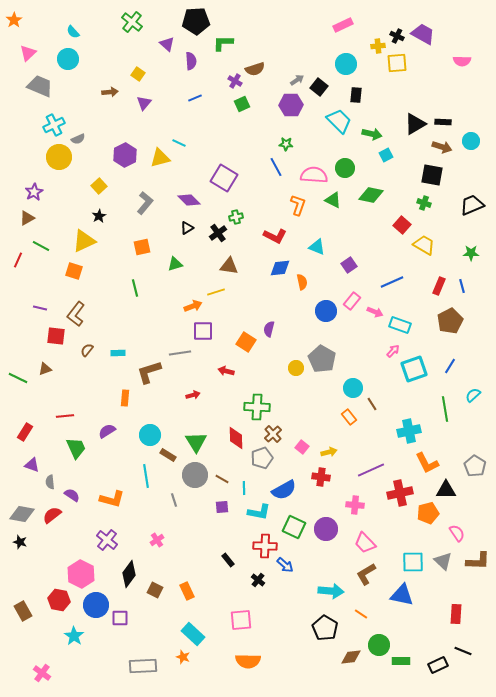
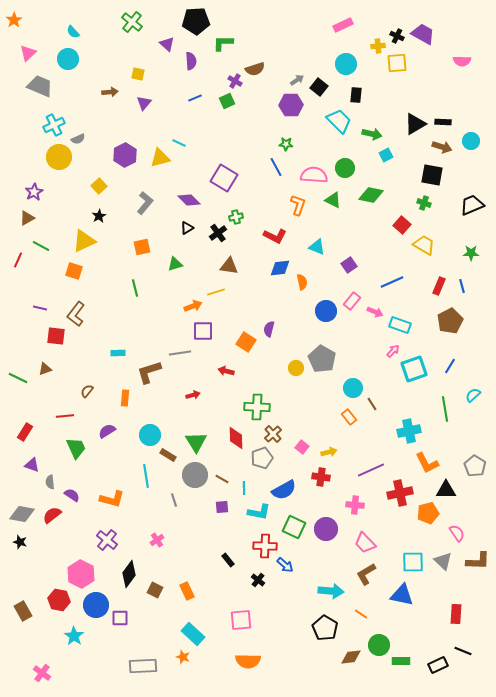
yellow square at (138, 74): rotated 24 degrees counterclockwise
green square at (242, 104): moved 15 px left, 3 px up
brown semicircle at (87, 350): moved 41 px down
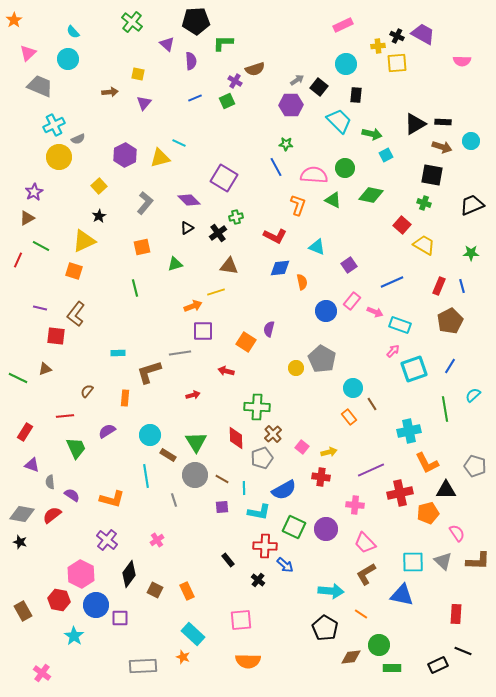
gray pentagon at (475, 466): rotated 15 degrees counterclockwise
green rectangle at (401, 661): moved 9 px left, 7 px down
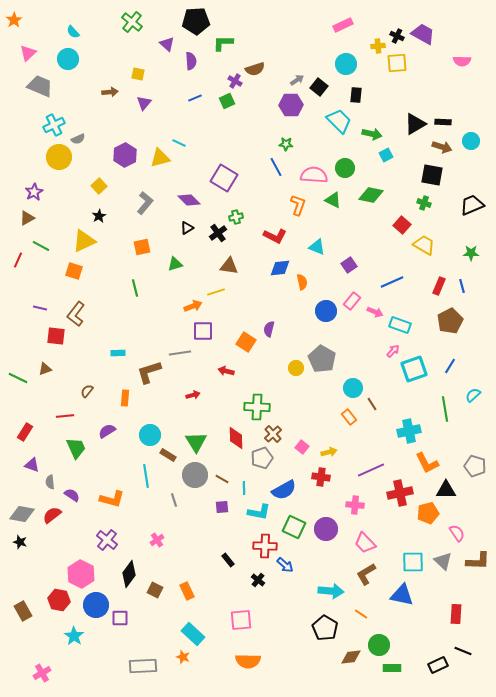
pink cross at (42, 673): rotated 24 degrees clockwise
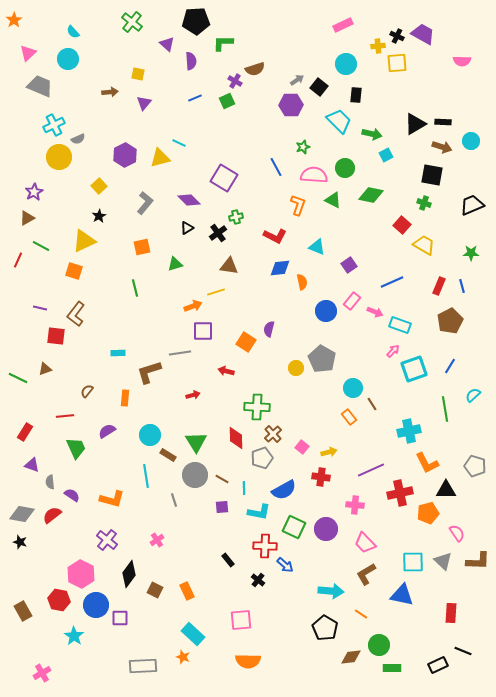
green star at (286, 144): moved 17 px right, 3 px down; rotated 24 degrees counterclockwise
red rectangle at (456, 614): moved 5 px left, 1 px up
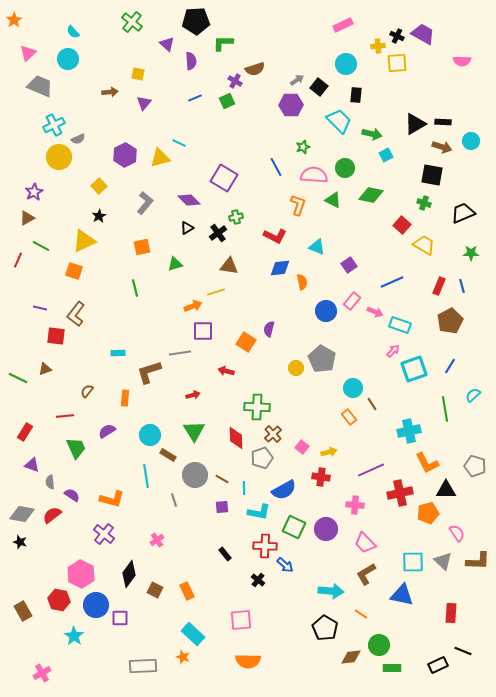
black trapezoid at (472, 205): moved 9 px left, 8 px down
green triangle at (196, 442): moved 2 px left, 11 px up
purple cross at (107, 540): moved 3 px left, 6 px up
black rectangle at (228, 560): moved 3 px left, 6 px up
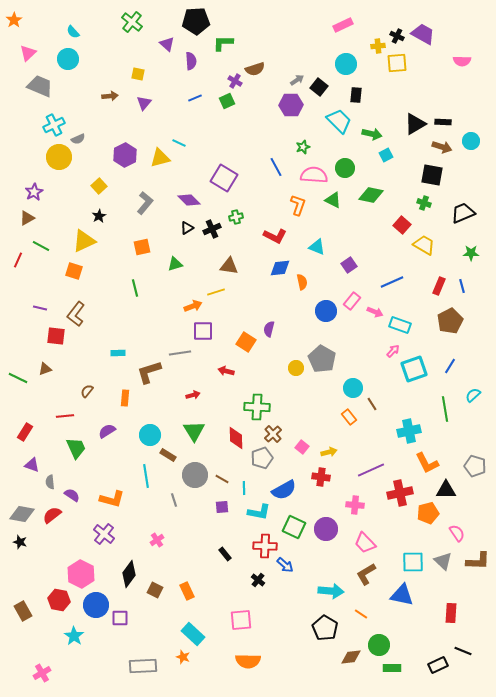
brown arrow at (110, 92): moved 4 px down
black cross at (218, 233): moved 6 px left, 4 px up; rotated 12 degrees clockwise
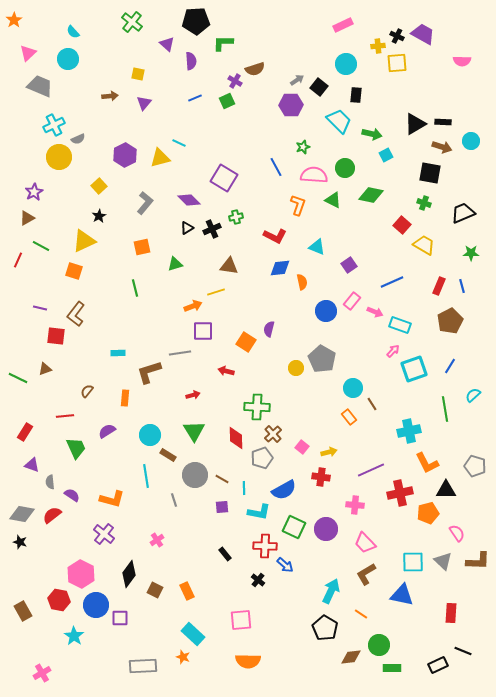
black square at (432, 175): moved 2 px left, 2 px up
cyan arrow at (331, 591): rotated 70 degrees counterclockwise
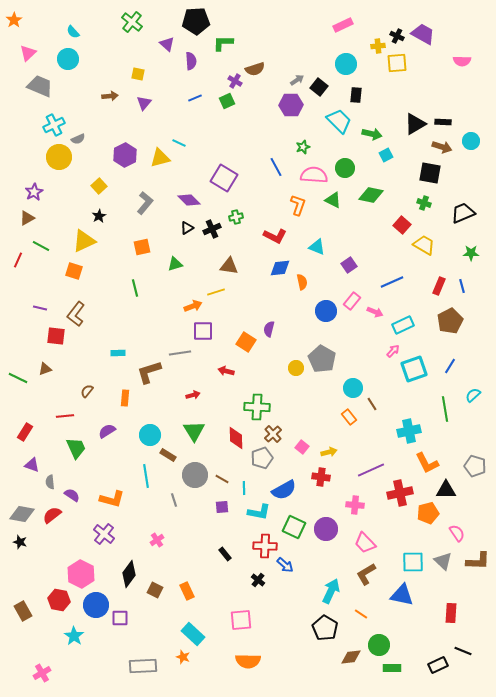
cyan rectangle at (400, 325): moved 3 px right; rotated 45 degrees counterclockwise
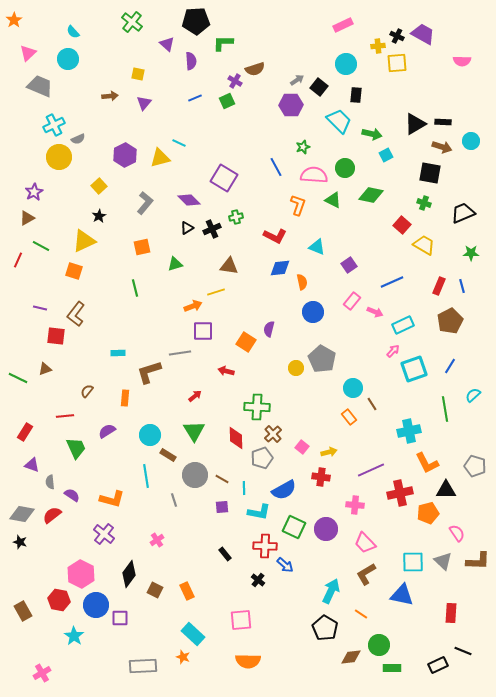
blue circle at (326, 311): moved 13 px left, 1 px down
red arrow at (193, 395): moved 2 px right, 1 px down; rotated 24 degrees counterclockwise
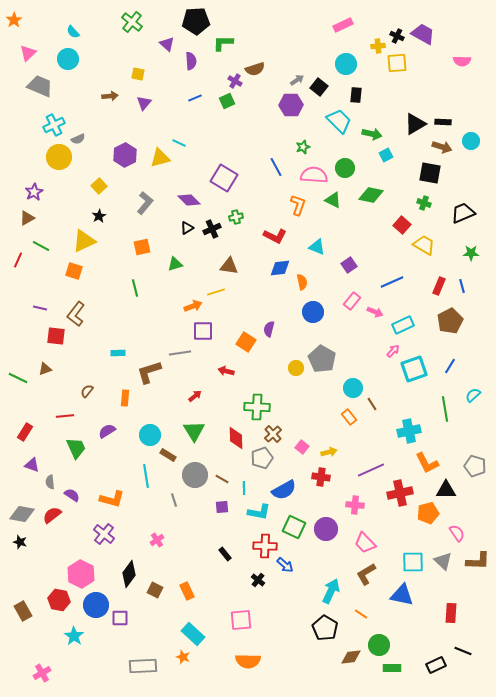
black rectangle at (438, 665): moved 2 px left
